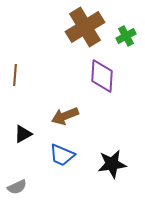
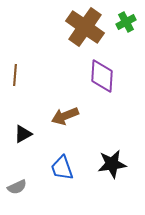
brown cross: rotated 24 degrees counterclockwise
green cross: moved 14 px up
blue trapezoid: moved 13 px down; rotated 48 degrees clockwise
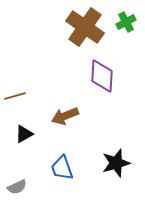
brown line: moved 21 px down; rotated 70 degrees clockwise
black triangle: moved 1 px right
black star: moved 4 px right, 1 px up; rotated 8 degrees counterclockwise
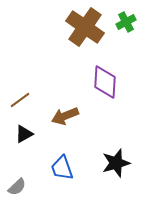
purple diamond: moved 3 px right, 6 px down
brown line: moved 5 px right, 4 px down; rotated 20 degrees counterclockwise
gray semicircle: rotated 18 degrees counterclockwise
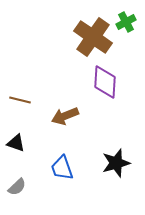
brown cross: moved 8 px right, 10 px down
brown line: rotated 50 degrees clockwise
black triangle: moved 8 px left, 9 px down; rotated 48 degrees clockwise
